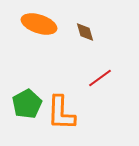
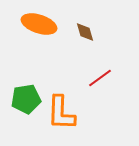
green pentagon: moved 1 px left, 5 px up; rotated 20 degrees clockwise
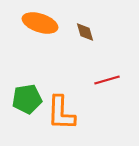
orange ellipse: moved 1 px right, 1 px up
red line: moved 7 px right, 2 px down; rotated 20 degrees clockwise
green pentagon: moved 1 px right
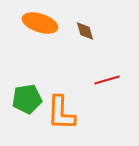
brown diamond: moved 1 px up
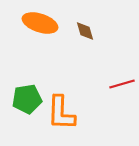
red line: moved 15 px right, 4 px down
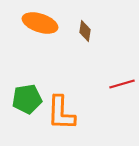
brown diamond: rotated 25 degrees clockwise
